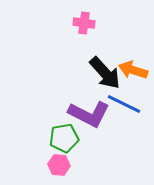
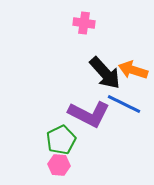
green pentagon: moved 3 px left, 2 px down; rotated 16 degrees counterclockwise
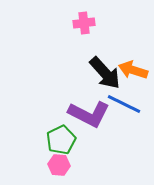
pink cross: rotated 15 degrees counterclockwise
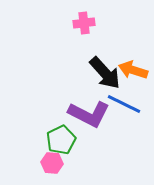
pink hexagon: moved 7 px left, 2 px up
